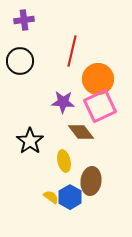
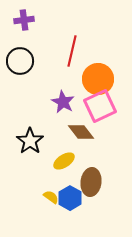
purple star: rotated 25 degrees clockwise
yellow ellipse: rotated 70 degrees clockwise
brown ellipse: moved 1 px down
blue hexagon: moved 1 px down
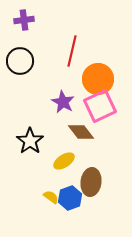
blue hexagon: rotated 10 degrees clockwise
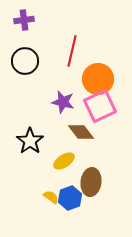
black circle: moved 5 px right
purple star: rotated 15 degrees counterclockwise
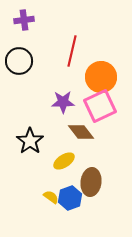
black circle: moved 6 px left
orange circle: moved 3 px right, 2 px up
purple star: rotated 15 degrees counterclockwise
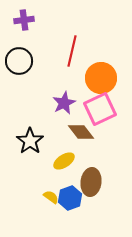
orange circle: moved 1 px down
purple star: moved 1 px right, 1 px down; rotated 25 degrees counterclockwise
pink square: moved 3 px down
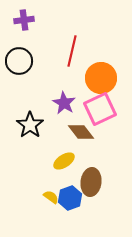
purple star: rotated 15 degrees counterclockwise
black star: moved 16 px up
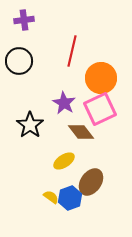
brown ellipse: rotated 28 degrees clockwise
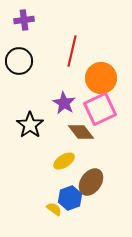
yellow semicircle: moved 3 px right, 12 px down
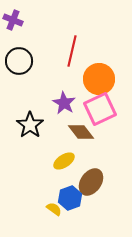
purple cross: moved 11 px left; rotated 30 degrees clockwise
orange circle: moved 2 px left, 1 px down
